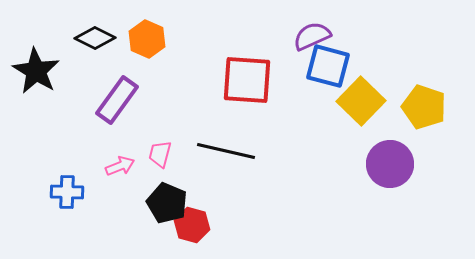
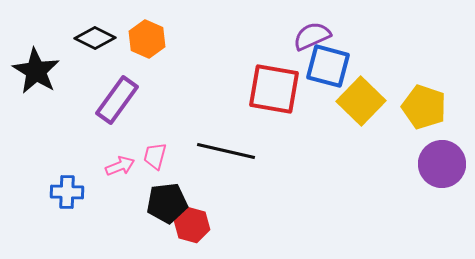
red square: moved 27 px right, 9 px down; rotated 6 degrees clockwise
pink trapezoid: moved 5 px left, 2 px down
purple circle: moved 52 px right
black pentagon: rotated 30 degrees counterclockwise
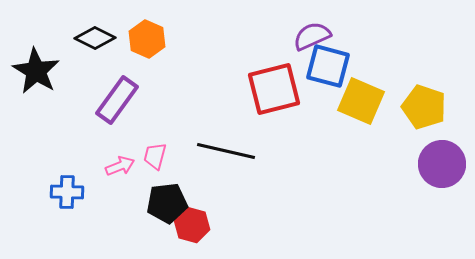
red square: rotated 24 degrees counterclockwise
yellow square: rotated 21 degrees counterclockwise
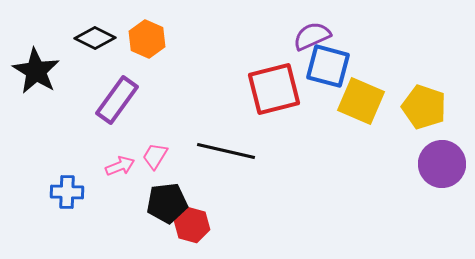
pink trapezoid: rotated 16 degrees clockwise
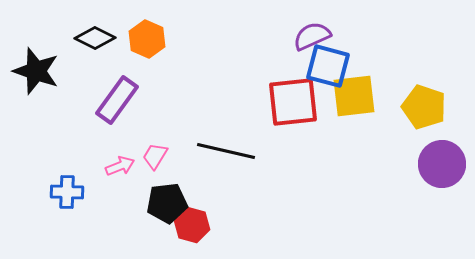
black star: rotated 12 degrees counterclockwise
red square: moved 19 px right, 13 px down; rotated 8 degrees clockwise
yellow square: moved 7 px left, 5 px up; rotated 30 degrees counterclockwise
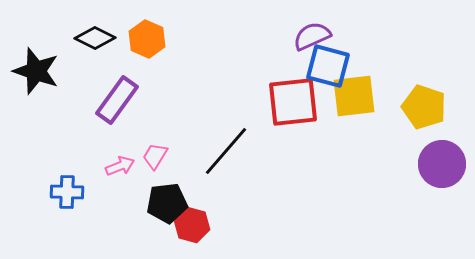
black line: rotated 62 degrees counterclockwise
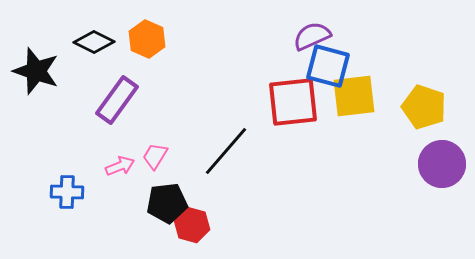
black diamond: moved 1 px left, 4 px down
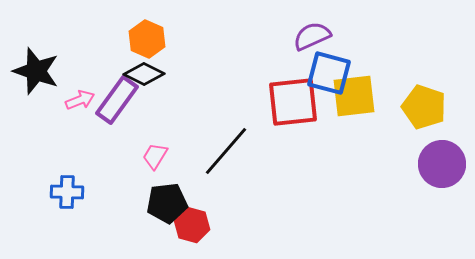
black diamond: moved 50 px right, 32 px down
blue square: moved 1 px right, 7 px down
pink arrow: moved 40 px left, 66 px up
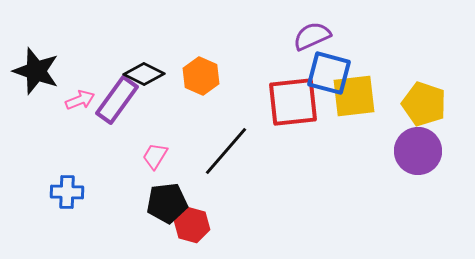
orange hexagon: moved 54 px right, 37 px down
yellow pentagon: moved 3 px up
purple circle: moved 24 px left, 13 px up
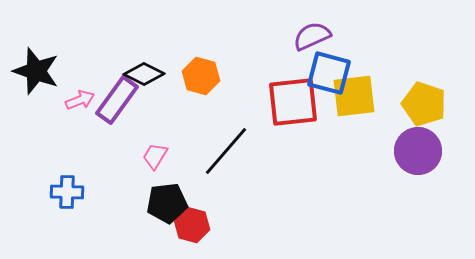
orange hexagon: rotated 9 degrees counterclockwise
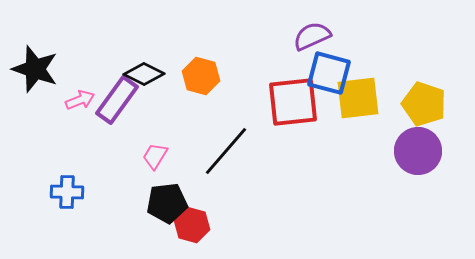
black star: moved 1 px left, 2 px up
yellow square: moved 4 px right, 2 px down
